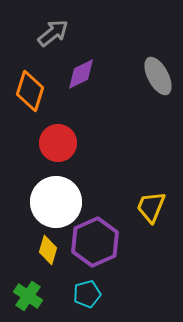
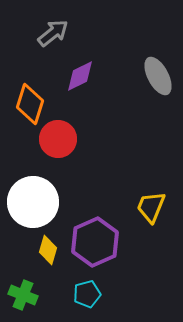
purple diamond: moved 1 px left, 2 px down
orange diamond: moved 13 px down
red circle: moved 4 px up
white circle: moved 23 px left
green cross: moved 5 px left, 1 px up; rotated 12 degrees counterclockwise
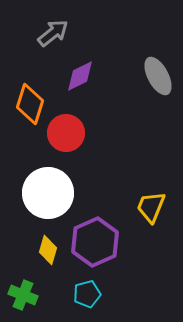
red circle: moved 8 px right, 6 px up
white circle: moved 15 px right, 9 px up
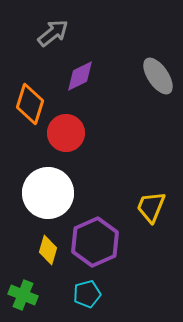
gray ellipse: rotated 6 degrees counterclockwise
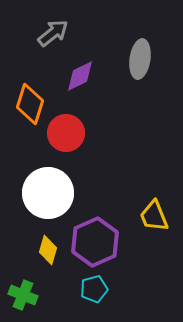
gray ellipse: moved 18 px left, 17 px up; rotated 42 degrees clockwise
yellow trapezoid: moved 3 px right, 9 px down; rotated 44 degrees counterclockwise
cyan pentagon: moved 7 px right, 5 px up
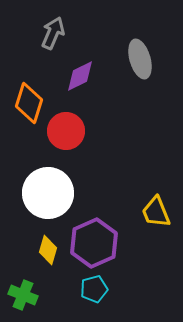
gray arrow: rotated 28 degrees counterclockwise
gray ellipse: rotated 24 degrees counterclockwise
orange diamond: moved 1 px left, 1 px up
red circle: moved 2 px up
yellow trapezoid: moved 2 px right, 4 px up
purple hexagon: moved 1 px left, 1 px down
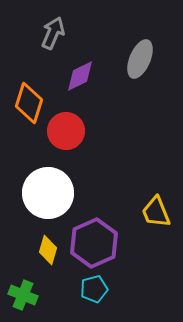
gray ellipse: rotated 39 degrees clockwise
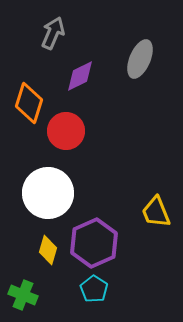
cyan pentagon: rotated 24 degrees counterclockwise
